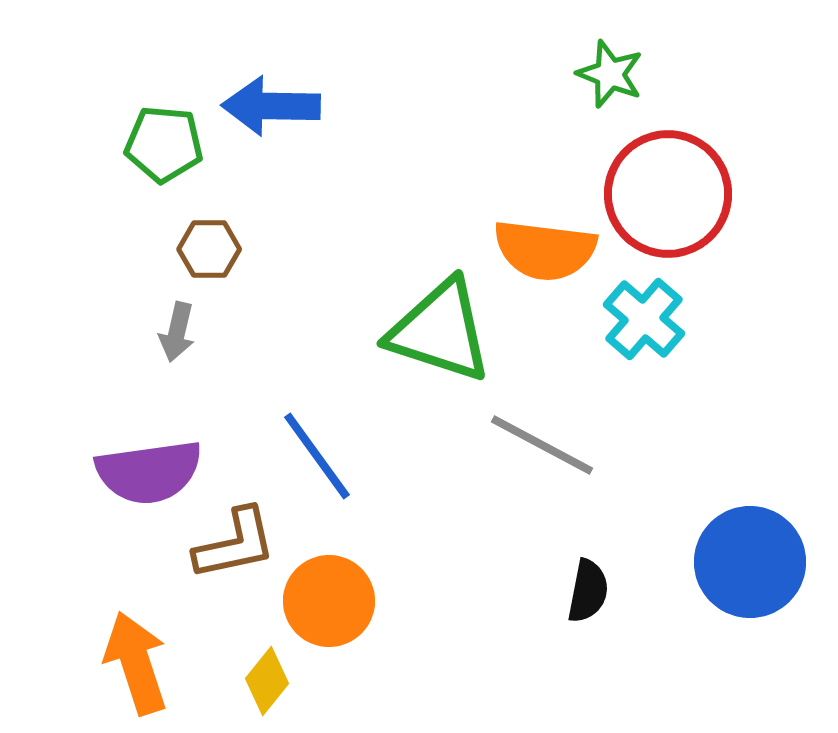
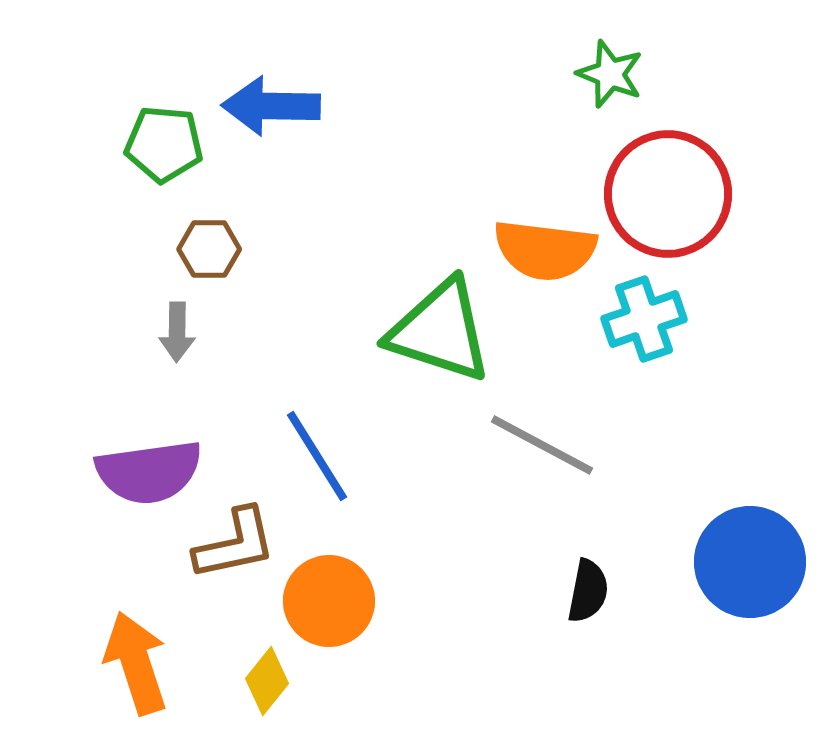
cyan cross: rotated 30 degrees clockwise
gray arrow: rotated 12 degrees counterclockwise
blue line: rotated 4 degrees clockwise
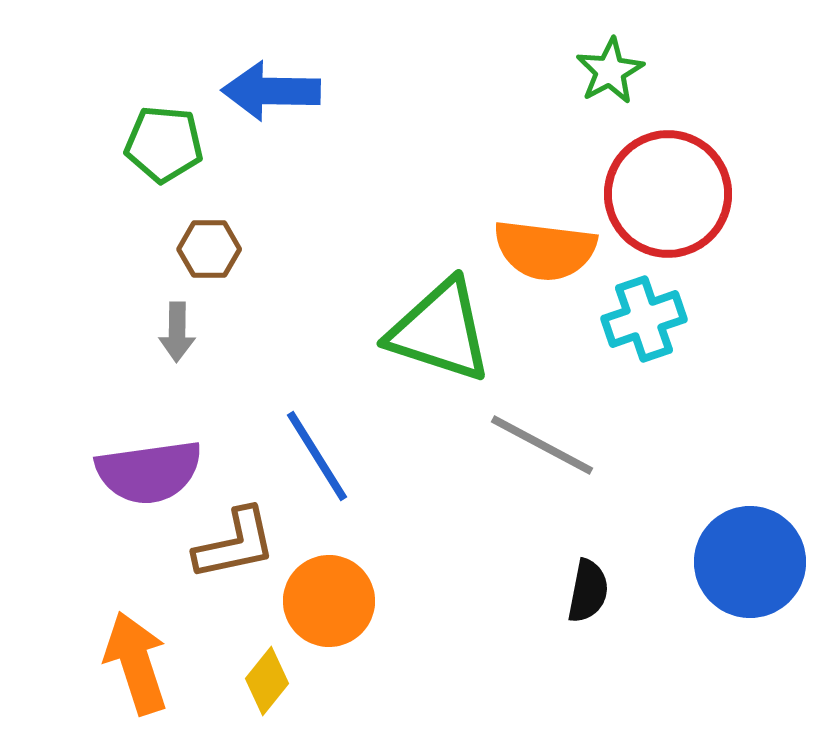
green star: moved 3 px up; rotated 22 degrees clockwise
blue arrow: moved 15 px up
